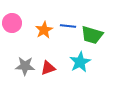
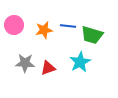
pink circle: moved 2 px right, 2 px down
orange star: rotated 18 degrees clockwise
gray star: moved 3 px up
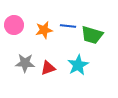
cyan star: moved 2 px left, 3 px down
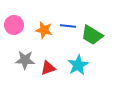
orange star: rotated 24 degrees clockwise
green trapezoid: rotated 15 degrees clockwise
gray star: moved 3 px up
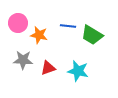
pink circle: moved 4 px right, 2 px up
orange star: moved 5 px left, 5 px down
gray star: moved 2 px left
cyan star: moved 6 px down; rotated 30 degrees counterclockwise
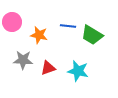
pink circle: moved 6 px left, 1 px up
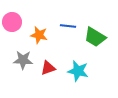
green trapezoid: moved 3 px right, 2 px down
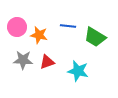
pink circle: moved 5 px right, 5 px down
red triangle: moved 1 px left, 6 px up
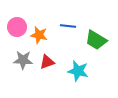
green trapezoid: moved 1 px right, 3 px down
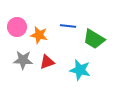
green trapezoid: moved 2 px left, 1 px up
cyan star: moved 2 px right, 1 px up
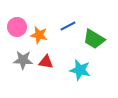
blue line: rotated 35 degrees counterclockwise
red triangle: moved 1 px left; rotated 28 degrees clockwise
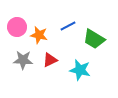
red triangle: moved 4 px right, 2 px up; rotated 35 degrees counterclockwise
